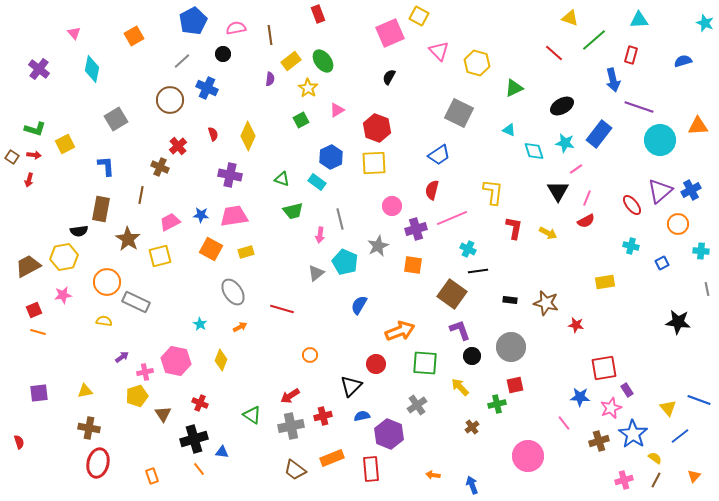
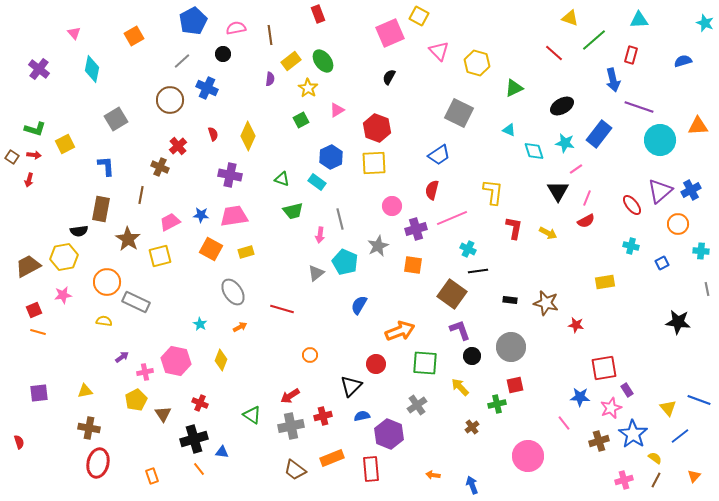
yellow pentagon at (137, 396): moved 1 px left, 4 px down; rotated 10 degrees counterclockwise
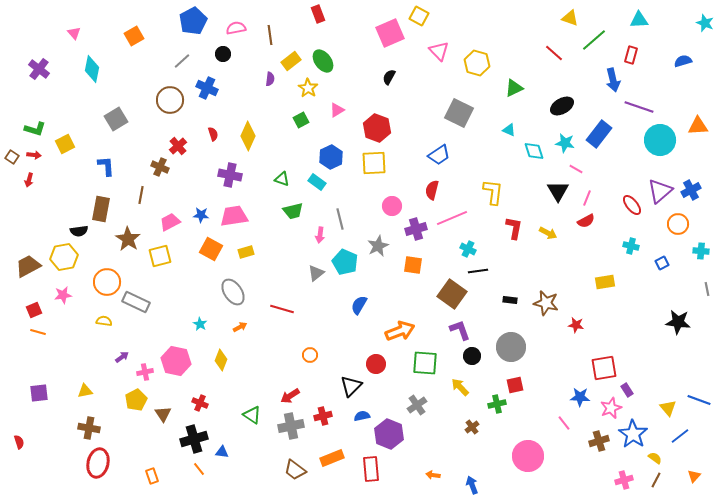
pink line at (576, 169): rotated 64 degrees clockwise
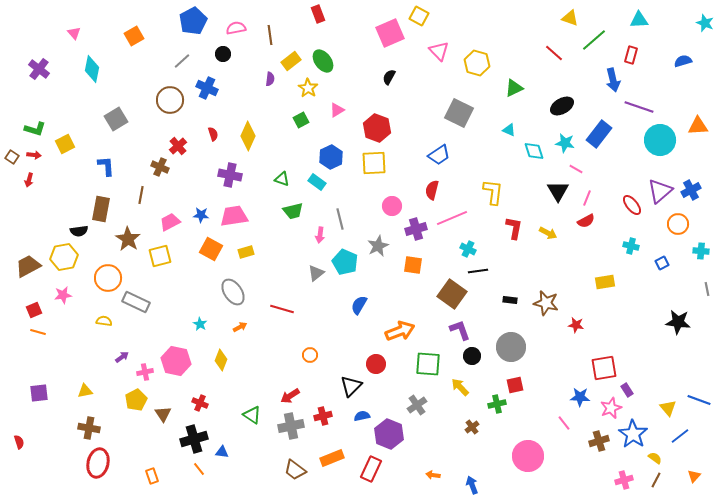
orange circle at (107, 282): moved 1 px right, 4 px up
green square at (425, 363): moved 3 px right, 1 px down
red rectangle at (371, 469): rotated 30 degrees clockwise
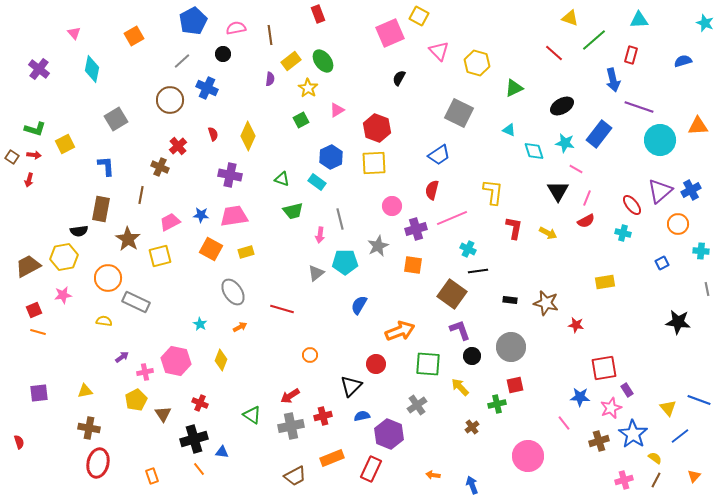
black semicircle at (389, 77): moved 10 px right, 1 px down
cyan cross at (631, 246): moved 8 px left, 13 px up
cyan pentagon at (345, 262): rotated 25 degrees counterclockwise
brown trapezoid at (295, 470): moved 6 px down; rotated 65 degrees counterclockwise
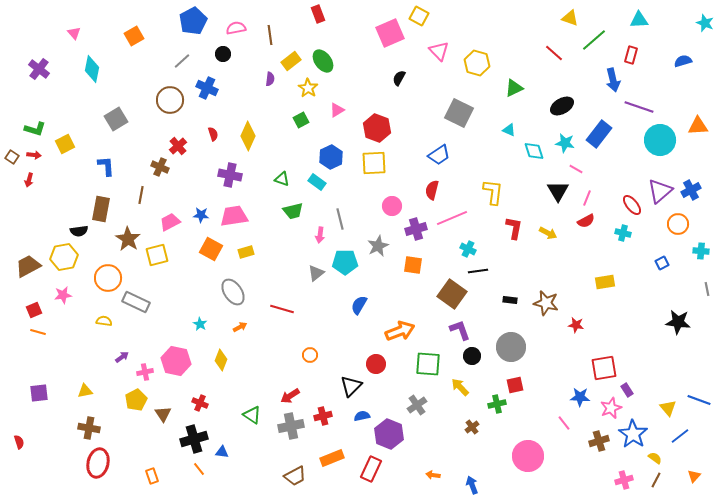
yellow square at (160, 256): moved 3 px left, 1 px up
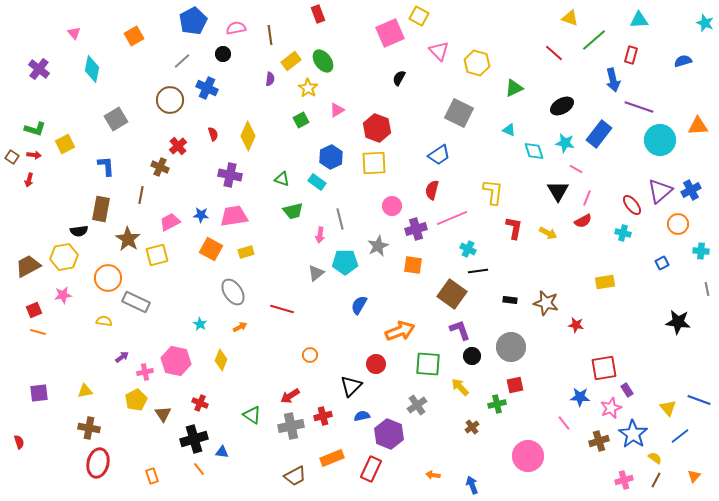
red semicircle at (586, 221): moved 3 px left
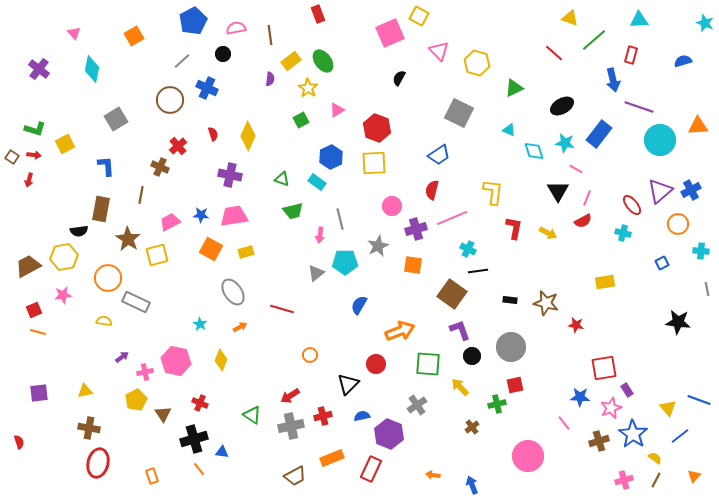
black triangle at (351, 386): moved 3 px left, 2 px up
